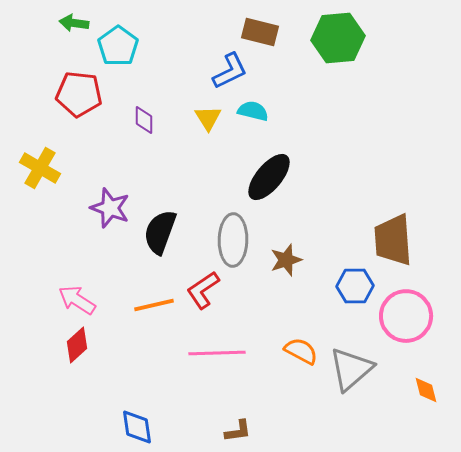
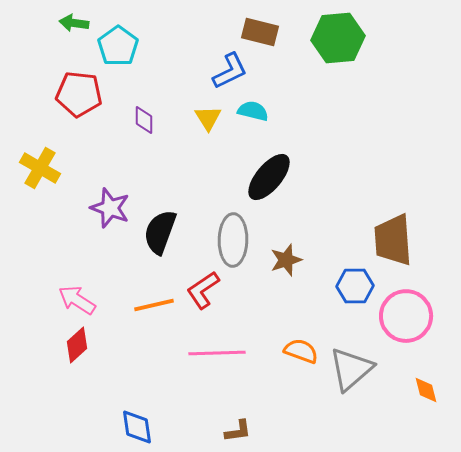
orange semicircle: rotated 8 degrees counterclockwise
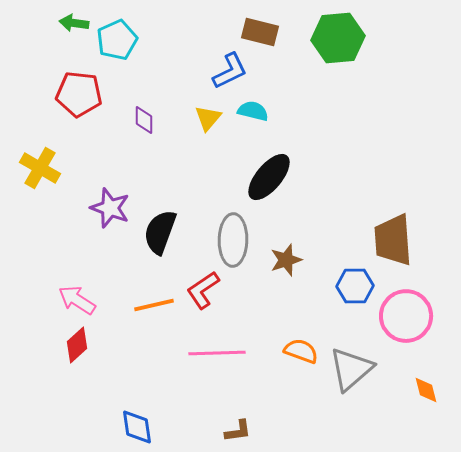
cyan pentagon: moved 1 px left, 6 px up; rotated 12 degrees clockwise
yellow triangle: rotated 12 degrees clockwise
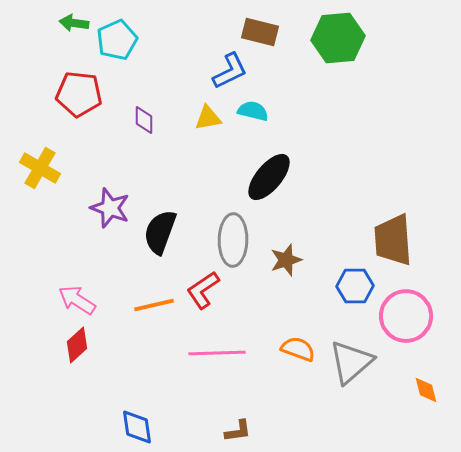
yellow triangle: rotated 40 degrees clockwise
orange semicircle: moved 3 px left, 2 px up
gray triangle: moved 7 px up
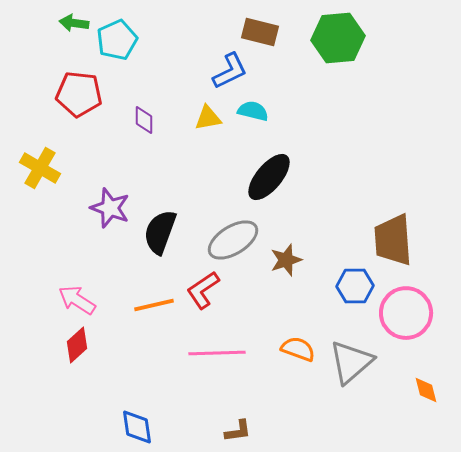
gray ellipse: rotated 57 degrees clockwise
pink circle: moved 3 px up
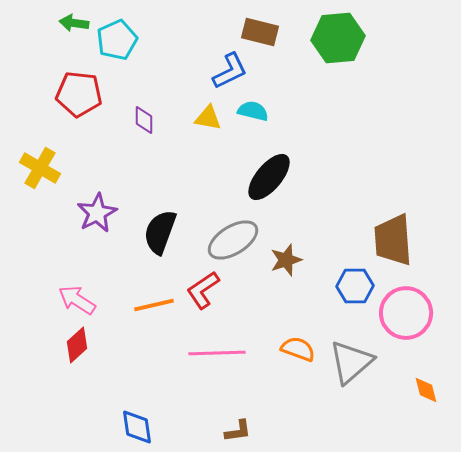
yellow triangle: rotated 20 degrees clockwise
purple star: moved 13 px left, 5 px down; rotated 24 degrees clockwise
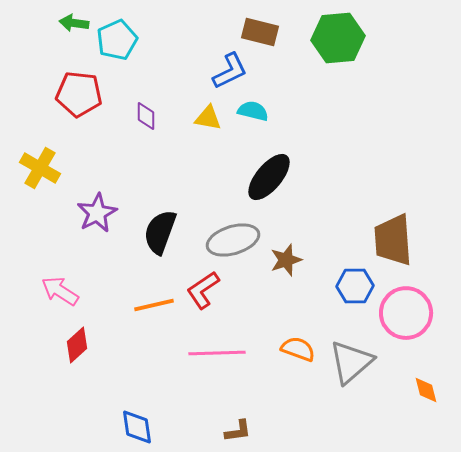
purple diamond: moved 2 px right, 4 px up
gray ellipse: rotated 15 degrees clockwise
pink arrow: moved 17 px left, 9 px up
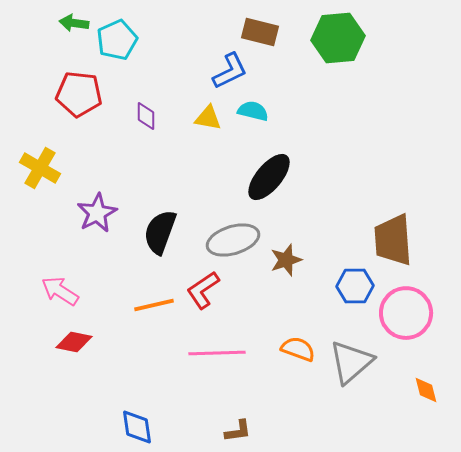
red diamond: moved 3 px left, 3 px up; rotated 54 degrees clockwise
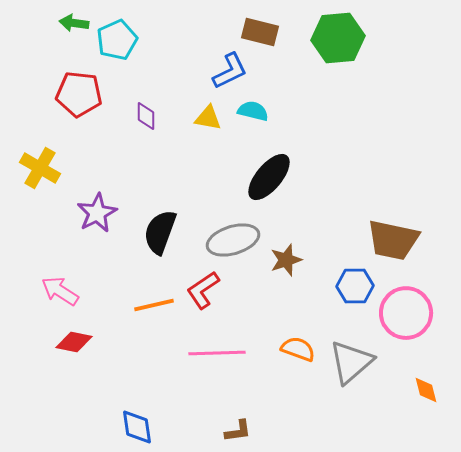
brown trapezoid: rotated 74 degrees counterclockwise
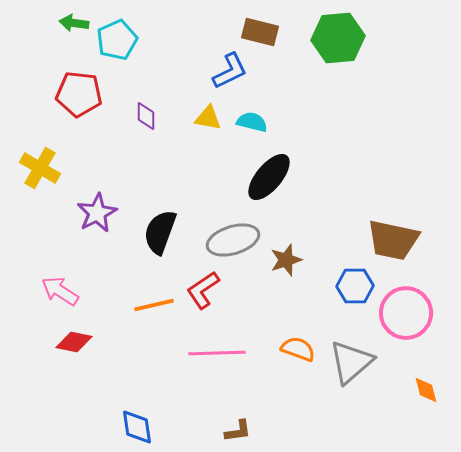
cyan semicircle: moved 1 px left, 11 px down
